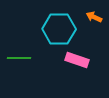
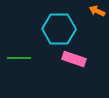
orange arrow: moved 3 px right, 6 px up
pink rectangle: moved 3 px left, 1 px up
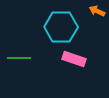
cyan hexagon: moved 2 px right, 2 px up
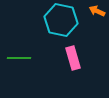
cyan hexagon: moved 7 px up; rotated 12 degrees clockwise
pink rectangle: moved 1 px left, 1 px up; rotated 55 degrees clockwise
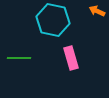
cyan hexagon: moved 8 px left
pink rectangle: moved 2 px left
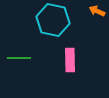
pink rectangle: moved 1 px left, 2 px down; rotated 15 degrees clockwise
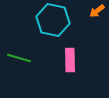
orange arrow: rotated 63 degrees counterclockwise
green line: rotated 15 degrees clockwise
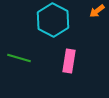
cyan hexagon: rotated 16 degrees clockwise
pink rectangle: moved 1 px left, 1 px down; rotated 10 degrees clockwise
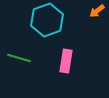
cyan hexagon: moved 6 px left; rotated 12 degrees clockwise
pink rectangle: moved 3 px left
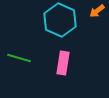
cyan hexagon: moved 13 px right; rotated 16 degrees counterclockwise
pink rectangle: moved 3 px left, 2 px down
